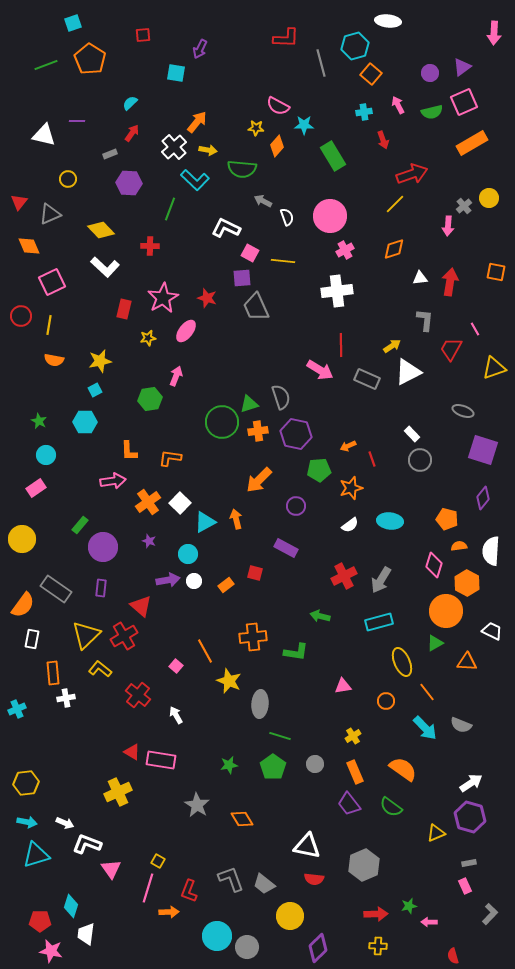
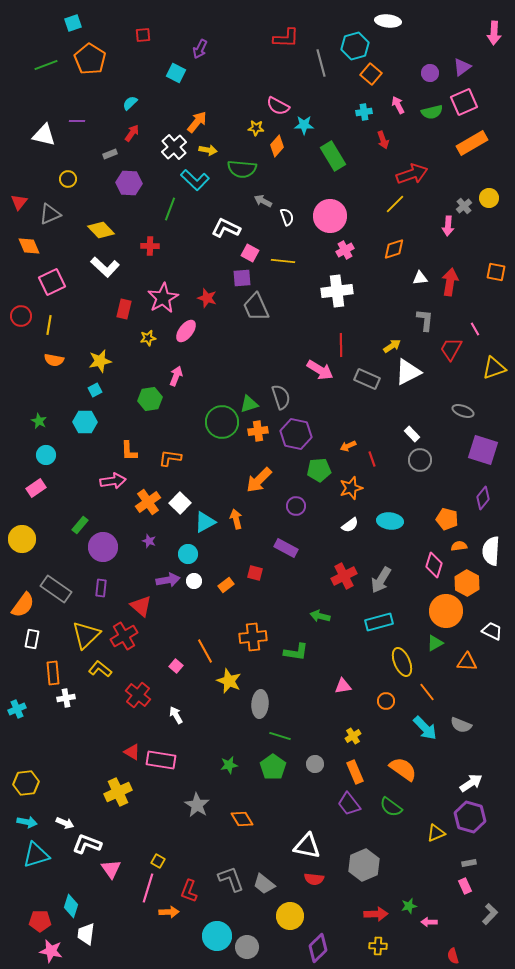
cyan square at (176, 73): rotated 18 degrees clockwise
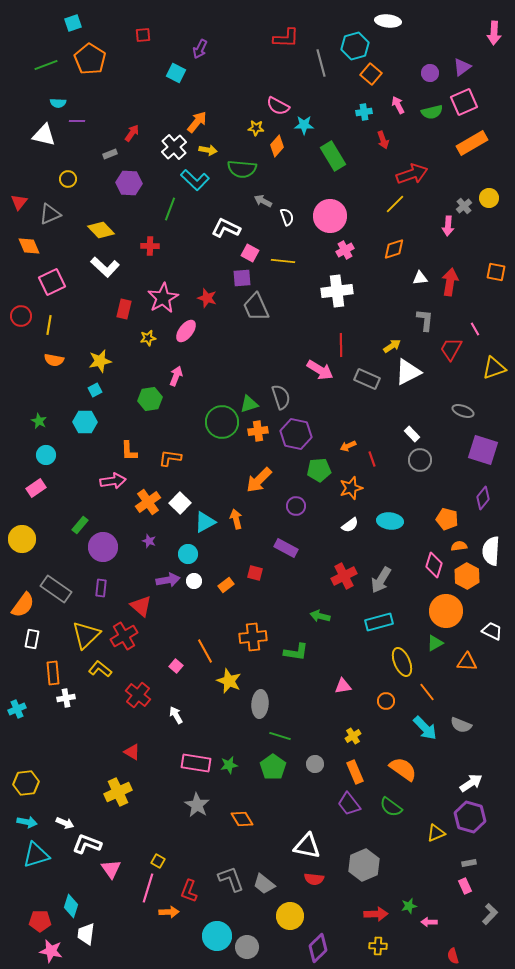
cyan semicircle at (130, 103): moved 72 px left; rotated 133 degrees counterclockwise
orange hexagon at (467, 583): moved 7 px up
pink rectangle at (161, 760): moved 35 px right, 3 px down
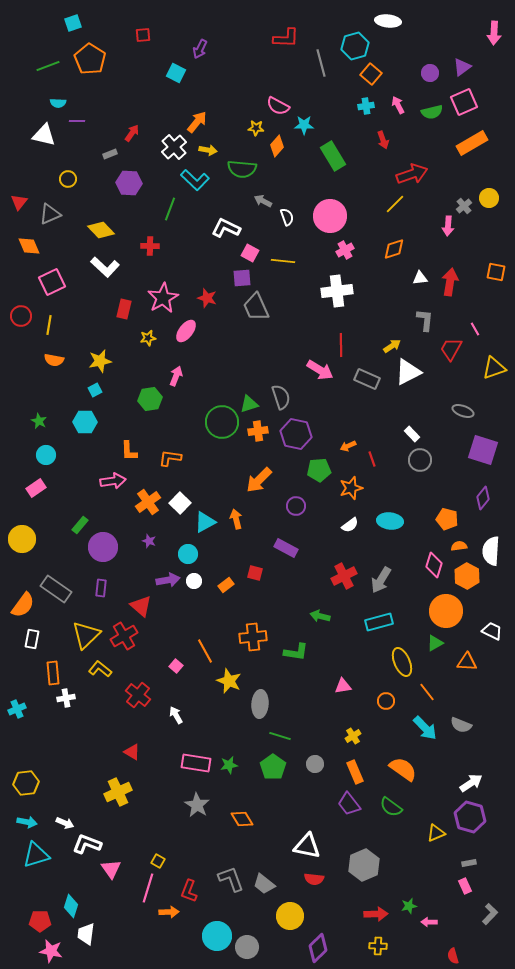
green line at (46, 65): moved 2 px right, 1 px down
cyan cross at (364, 112): moved 2 px right, 6 px up
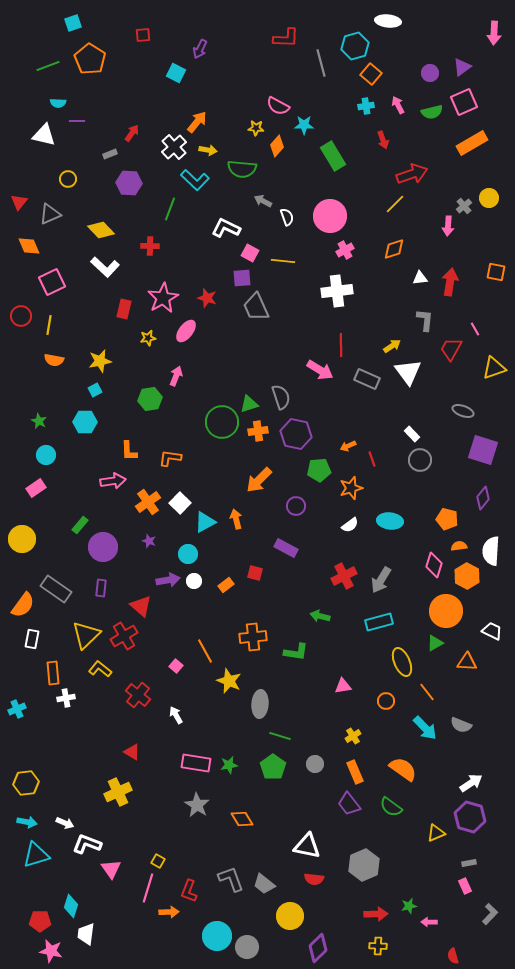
white triangle at (408, 372): rotated 40 degrees counterclockwise
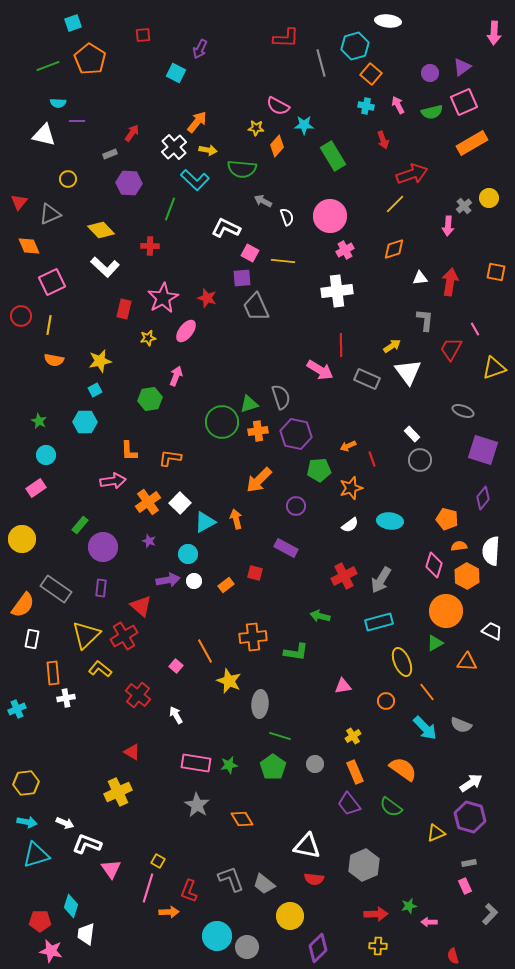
cyan cross at (366, 106): rotated 21 degrees clockwise
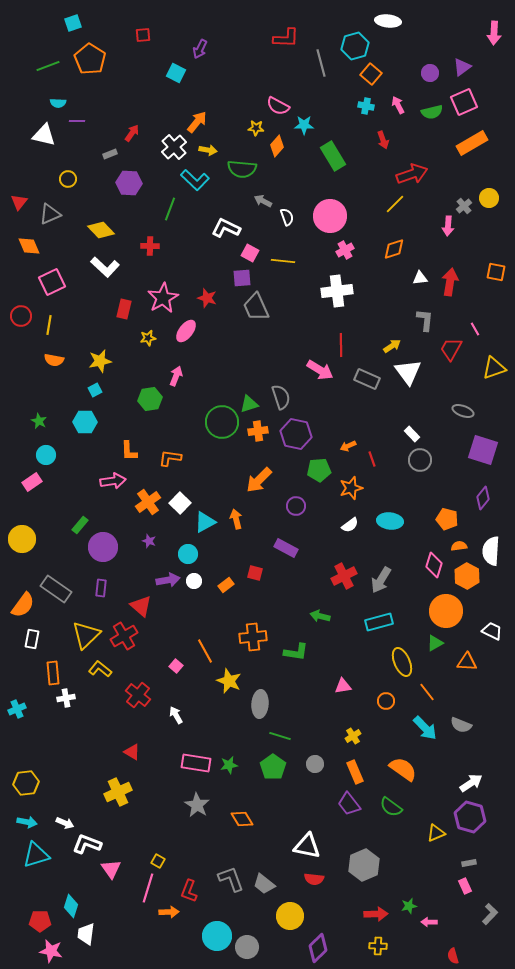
pink rectangle at (36, 488): moved 4 px left, 6 px up
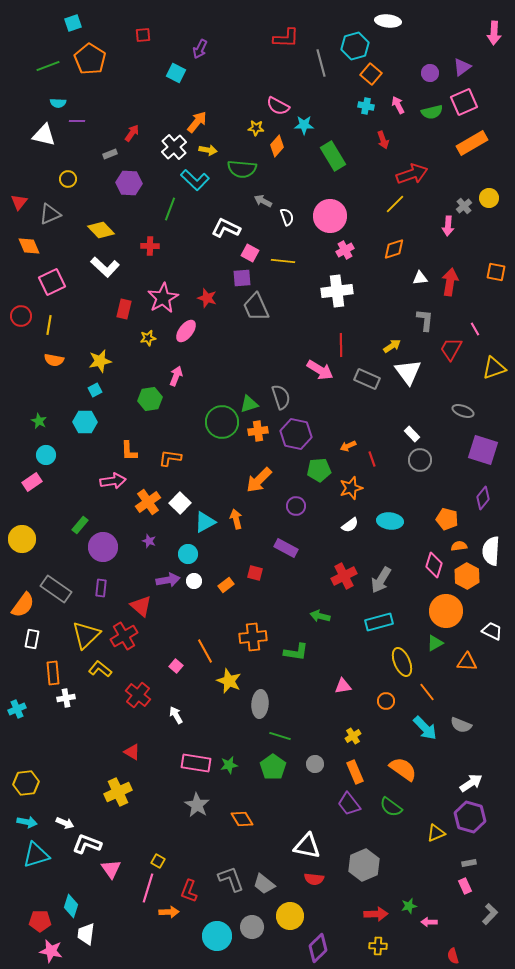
gray circle at (247, 947): moved 5 px right, 20 px up
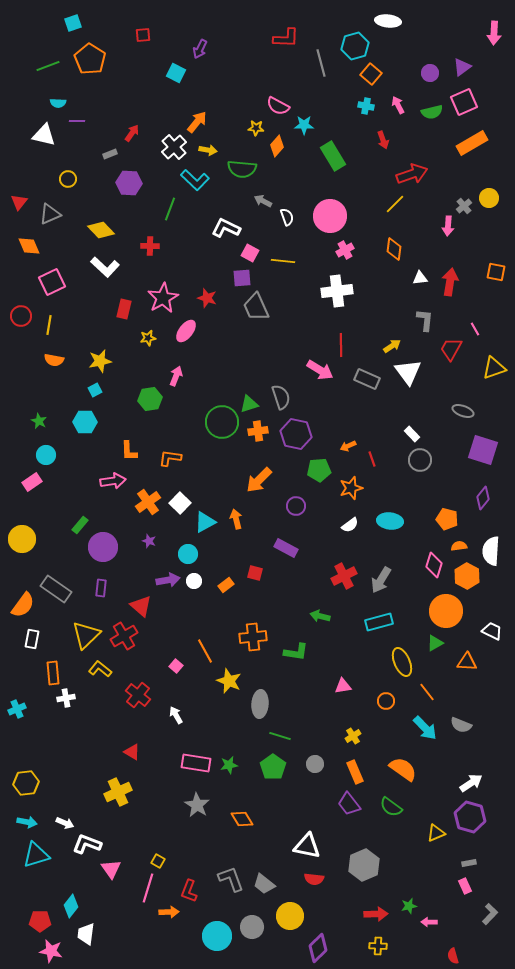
orange diamond at (394, 249): rotated 65 degrees counterclockwise
cyan diamond at (71, 906): rotated 20 degrees clockwise
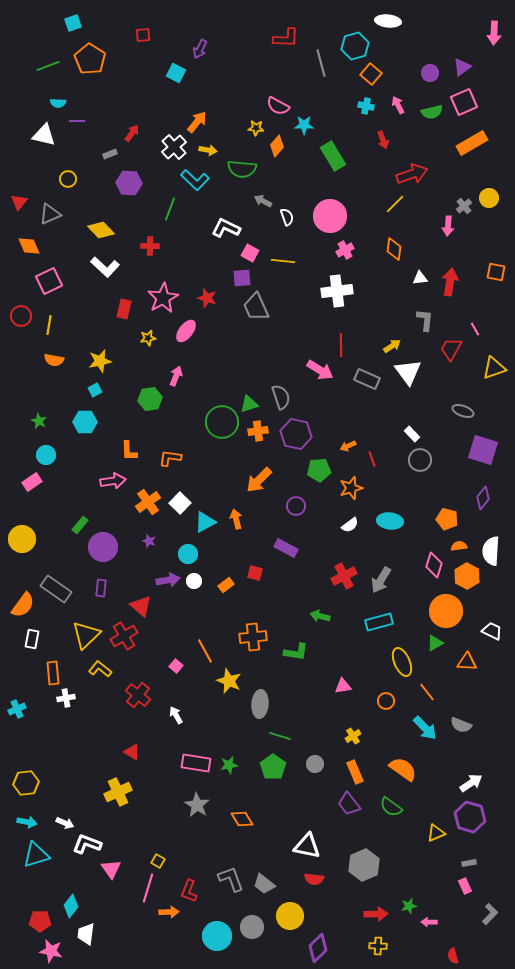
pink square at (52, 282): moved 3 px left, 1 px up
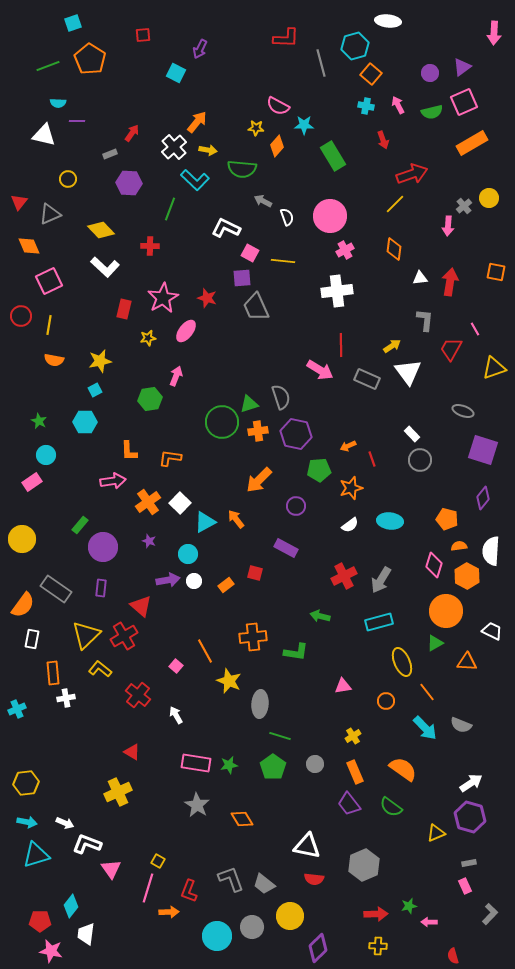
orange arrow at (236, 519): rotated 24 degrees counterclockwise
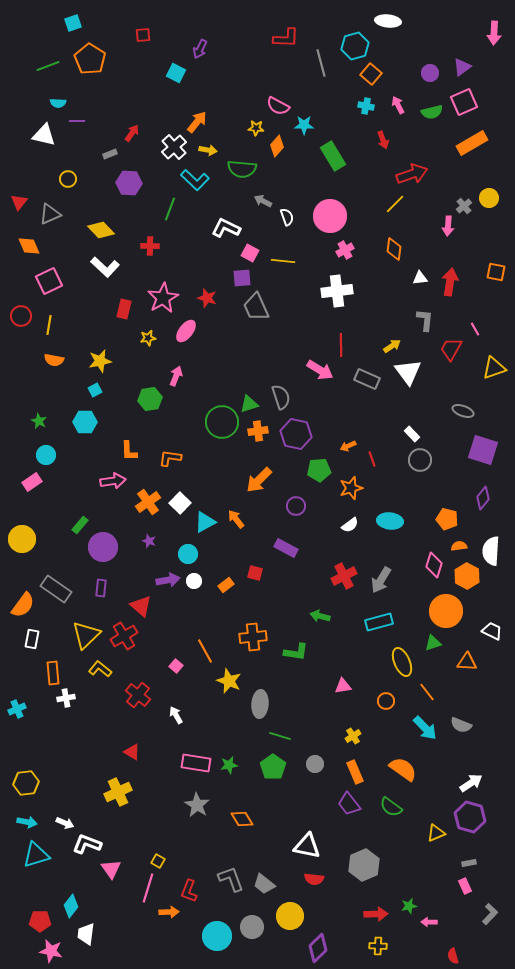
green triangle at (435, 643): moved 2 px left; rotated 12 degrees clockwise
